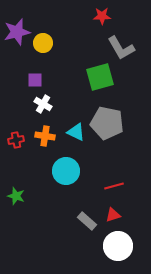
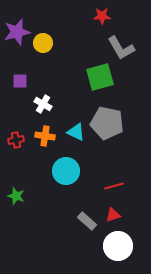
purple square: moved 15 px left, 1 px down
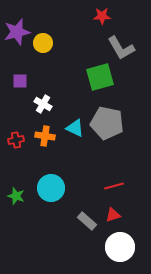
cyan triangle: moved 1 px left, 4 px up
cyan circle: moved 15 px left, 17 px down
white circle: moved 2 px right, 1 px down
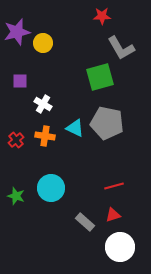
red cross: rotated 28 degrees counterclockwise
gray rectangle: moved 2 px left, 1 px down
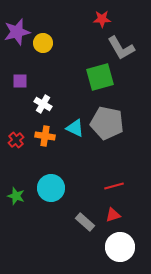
red star: moved 3 px down
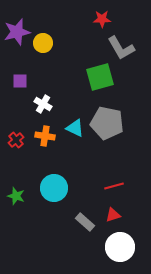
cyan circle: moved 3 px right
